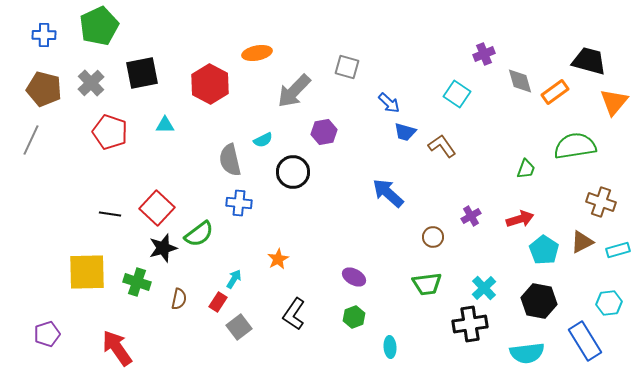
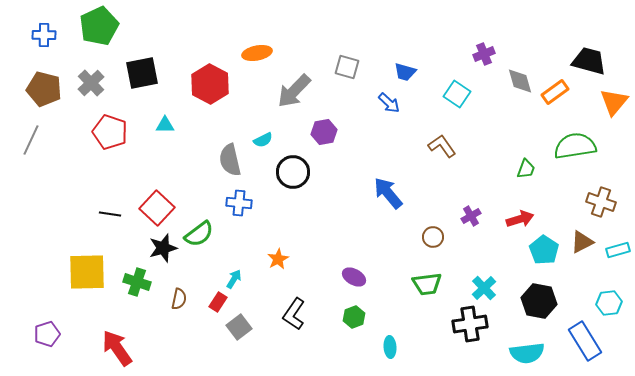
blue trapezoid at (405, 132): moved 60 px up
blue arrow at (388, 193): rotated 8 degrees clockwise
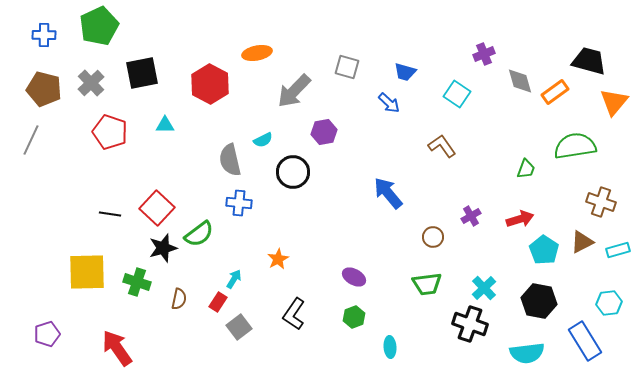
black cross at (470, 324): rotated 28 degrees clockwise
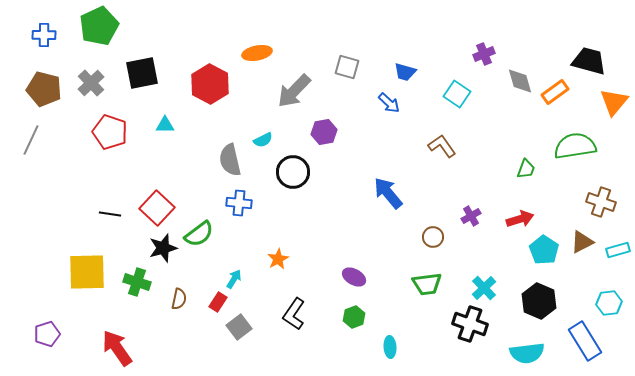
black hexagon at (539, 301): rotated 12 degrees clockwise
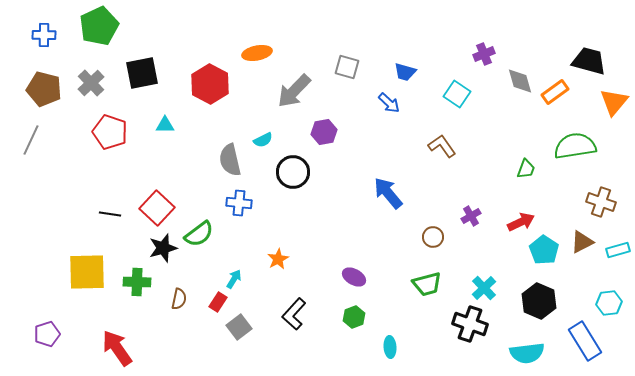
red arrow at (520, 219): moved 1 px right, 3 px down; rotated 8 degrees counterclockwise
green cross at (137, 282): rotated 16 degrees counterclockwise
green trapezoid at (427, 284): rotated 8 degrees counterclockwise
black L-shape at (294, 314): rotated 8 degrees clockwise
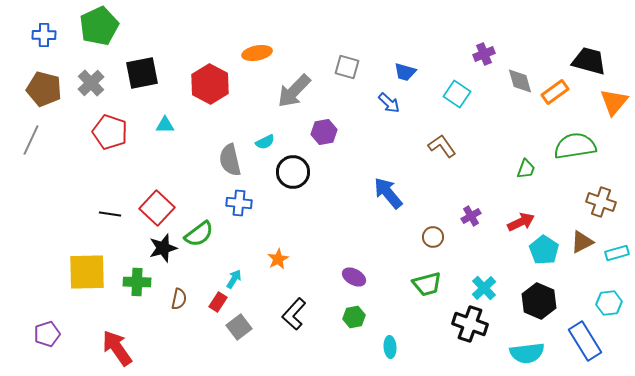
cyan semicircle at (263, 140): moved 2 px right, 2 px down
cyan rectangle at (618, 250): moved 1 px left, 3 px down
green hexagon at (354, 317): rotated 10 degrees clockwise
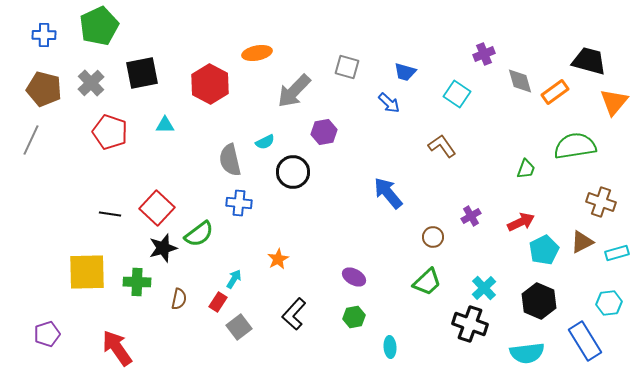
cyan pentagon at (544, 250): rotated 12 degrees clockwise
green trapezoid at (427, 284): moved 2 px up; rotated 28 degrees counterclockwise
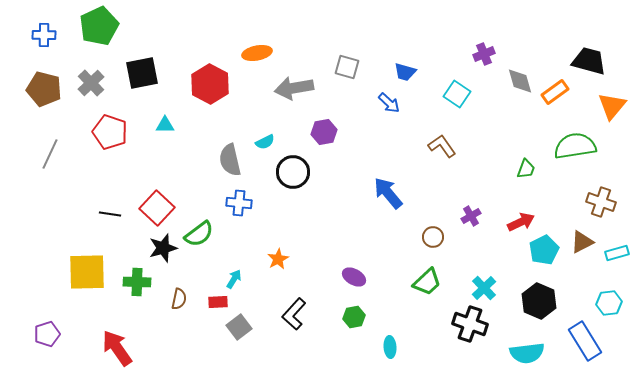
gray arrow at (294, 91): moved 3 px up; rotated 36 degrees clockwise
orange triangle at (614, 102): moved 2 px left, 4 px down
gray line at (31, 140): moved 19 px right, 14 px down
red rectangle at (218, 302): rotated 54 degrees clockwise
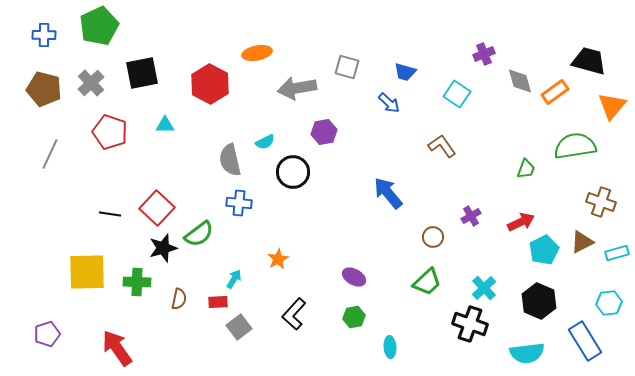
gray arrow at (294, 88): moved 3 px right
